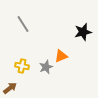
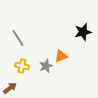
gray line: moved 5 px left, 14 px down
gray star: moved 1 px up
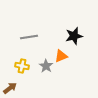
black star: moved 9 px left, 4 px down
gray line: moved 11 px right, 1 px up; rotated 66 degrees counterclockwise
gray star: rotated 16 degrees counterclockwise
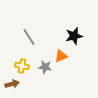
gray line: rotated 66 degrees clockwise
gray star: moved 1 px left, 1 px down; rotated 24 degrees counterclockwise
brown arrow: moved 2 px right, 4 px up; rotated 24 degrees clockwise
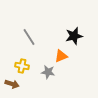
gray star: moved 3 px right, 5 px down
brown arrow: rotated 32 degrees clockwise
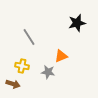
black star: moved 3 px right, 13 px up
brown arrow: moved 1 px right
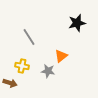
orange triangle: rotated 16 degrees counterclockwise
gray star: moved 1 px up
brown arrow: moved 3 px left, 1 px up
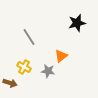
yellow cross: moved 2 px right, 1 px down; rotated 16 degrees clockwise
